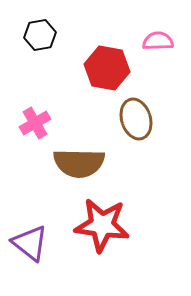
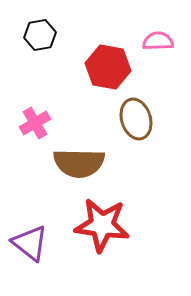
red hexagon: moved 1 px right, 1 px up
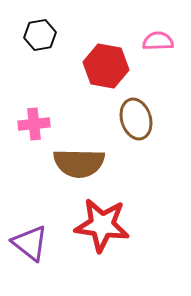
red hexagon: moved 2 px left, 1 px up
pink cross: moved 1 px left, 1 px down; rotated 24 degrees clockwise
